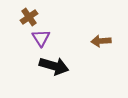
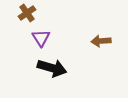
brown cross: moved 2 px left, 4 px up
black arrow: moved 2 px left, 2 px down
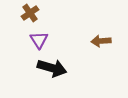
brown cross: moved 3 px right
purple triangle: moved 2 px left, 2 px down
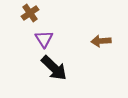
purple triangle: moved 5 px right, 1 px up
black arrow: moved 2 px right; rotated 28 degrees clockwise
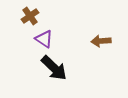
brown cross: moved 3 px down
purple triangle: rotated 24 degrees counterclockwise
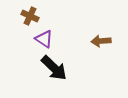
brown cross: rotated 30 degrees counterclockwise
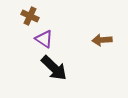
brown arrow: moved 1 px right, 1 px up
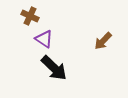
brown arrow: moved 1 px right, 1 px down; rotated 42 degrees counterclockwise
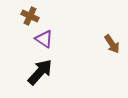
brown arrow: moved 9 px right, 3 px down; rotated 78 degrees counterclockwise
black arrow: moved 14 px left, 4 px down; rotated 92 degrees counterclockwise
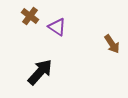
brown cross: rotated 12 degrees clockwise
purple triangle: moved 13 px right, 12 px up
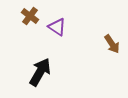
black arrow: rotated 12 degrees counterclockwise
